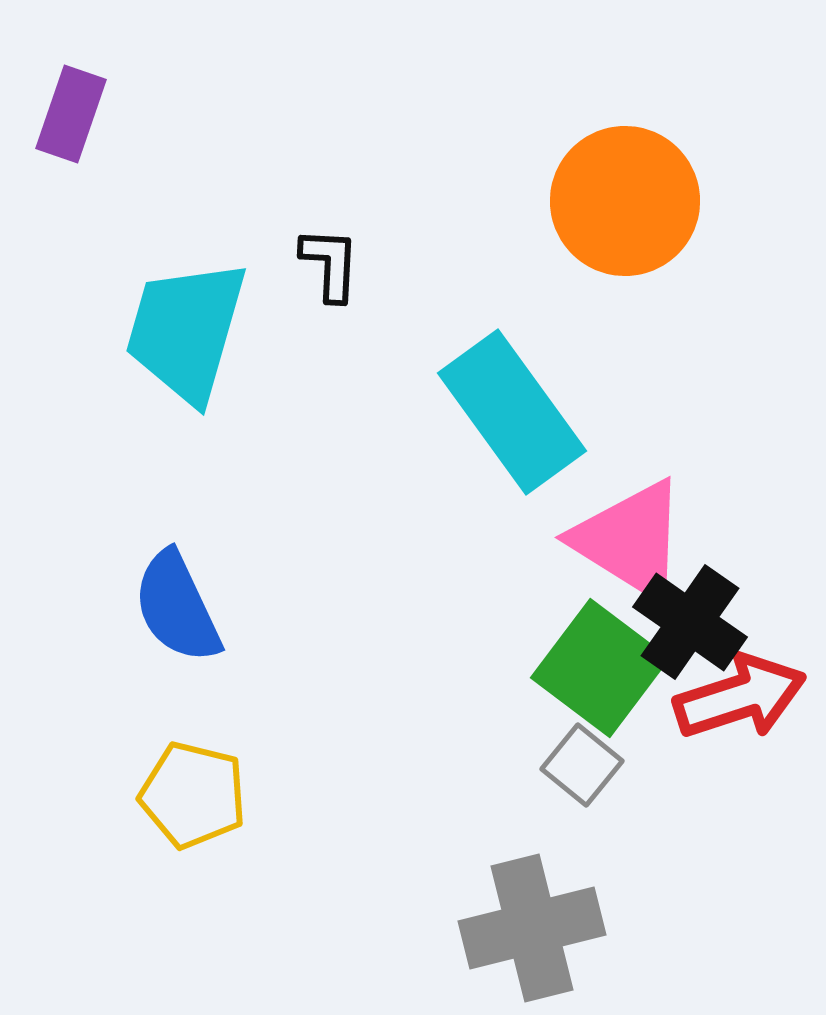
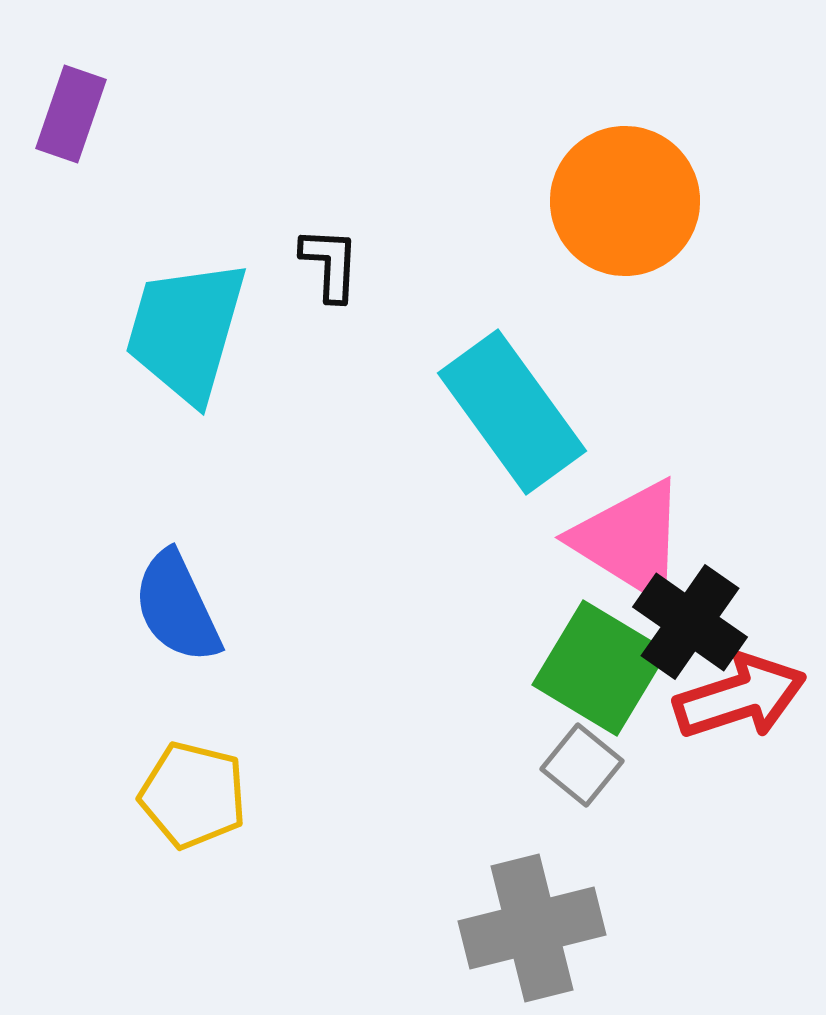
green square: rotated 6 degrees counterclockwise
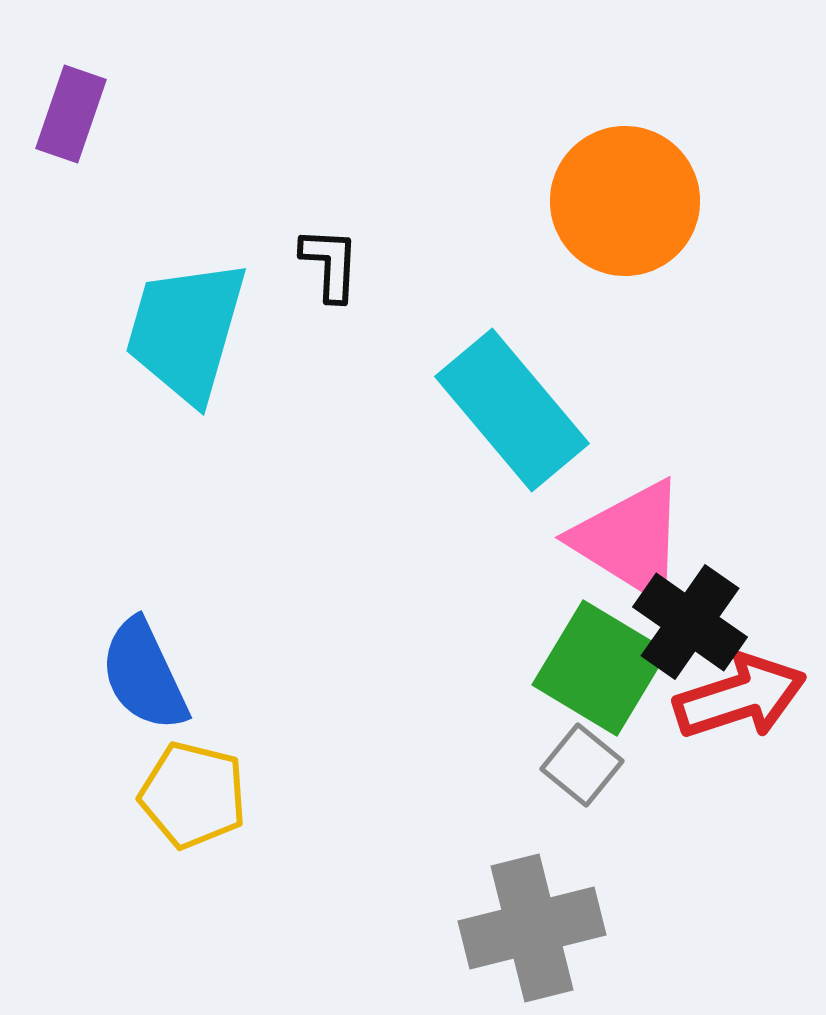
cyan rectangle: moved 2 px up; rotated 4 degrees counterclockwise
blue semicircle: moved 33 px left, 68 px down
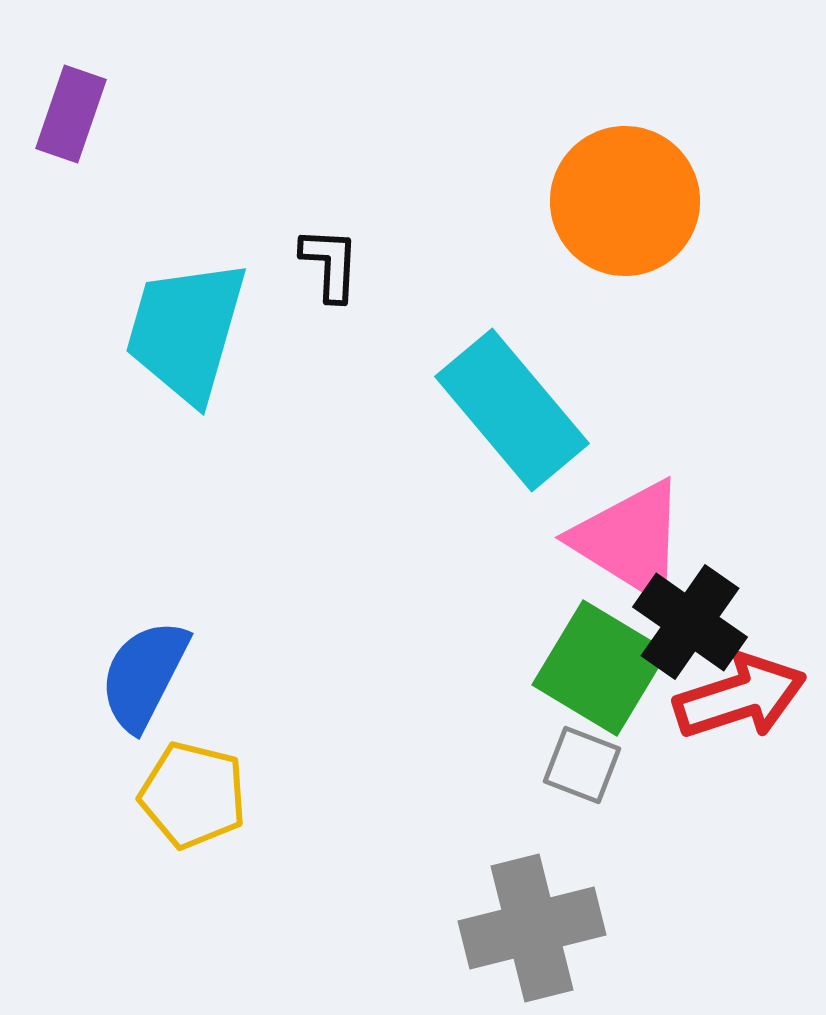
blue semicircle: rotated 52 degrees clockwise
gray square: rotated 18 degrees counterclockwise
